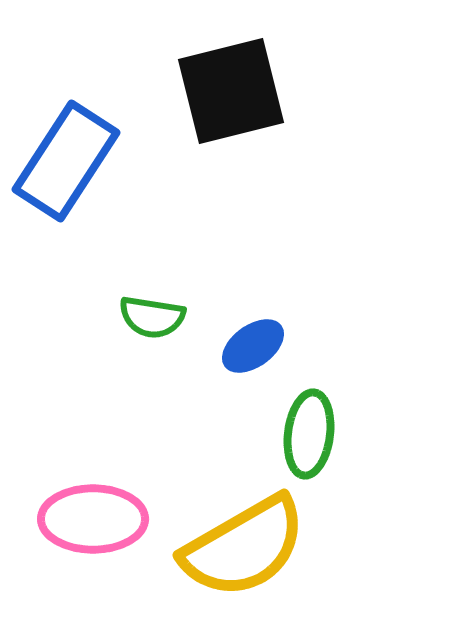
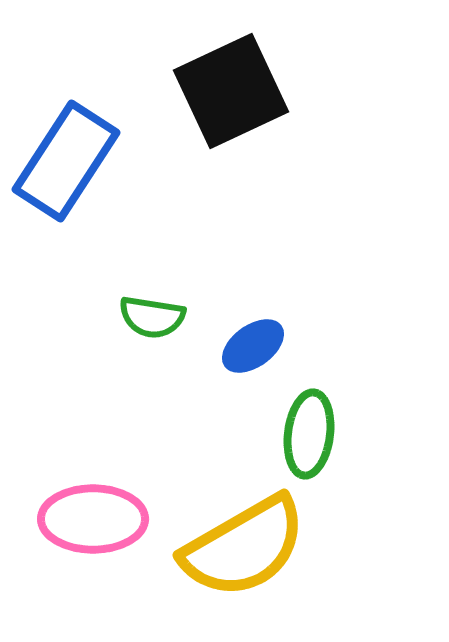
black square: rotated 11 degrees counterclockwise
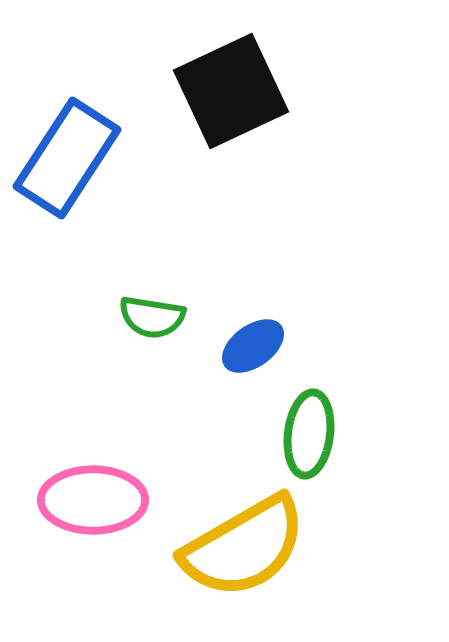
blue rectangle: moved 1 px right, 3 px up
pink ellipse: moved 19 px up
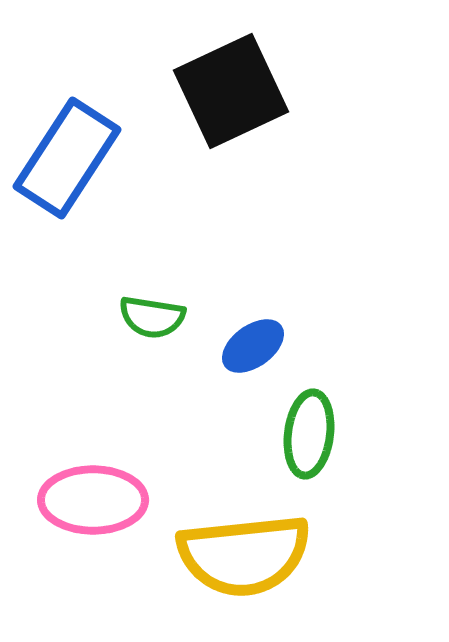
yellow semicircle: moved 8 px down; rotated 24 degrees clockwise
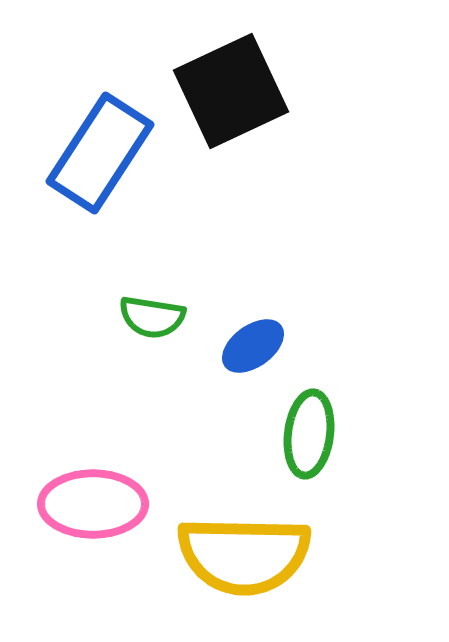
blue rectangle: moved 33 px right, 5 px up
pink ellipse: moved 4 px down
yellow semicircle: rotated 7 degrees clockwise
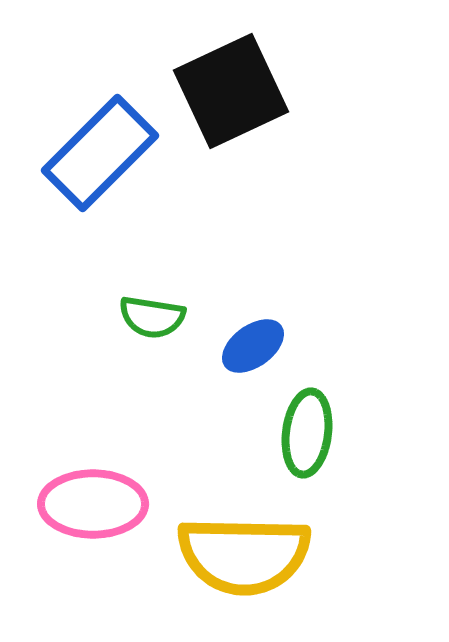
blue rectangle: rotated 12 degrees clockwise
green ellipse: moved 2 px left, 1 px up
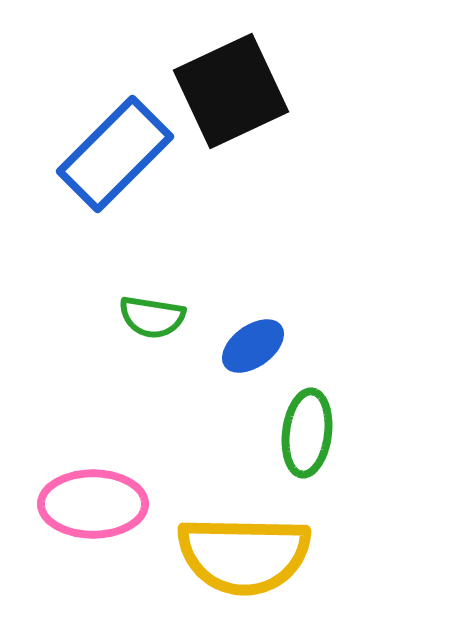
blue rectangle: moved 15 px right, 1 px down
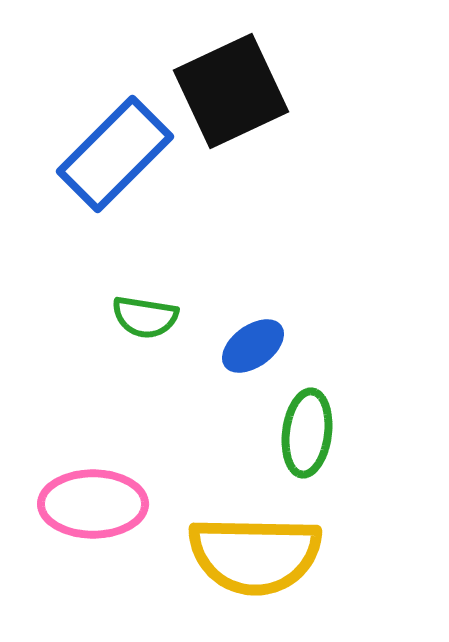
green semicircle: moved 7 px left
yellow semicircle: moved 11 px right
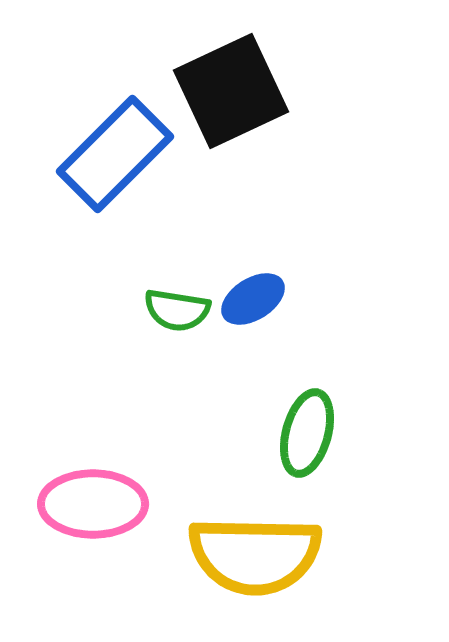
green semicircle: moved 32 px right, 7 px up
blue ellipse: moved 47 px up; rotated 4 degrees clockwise
green ellipse: rotated 8 degrees clockwise
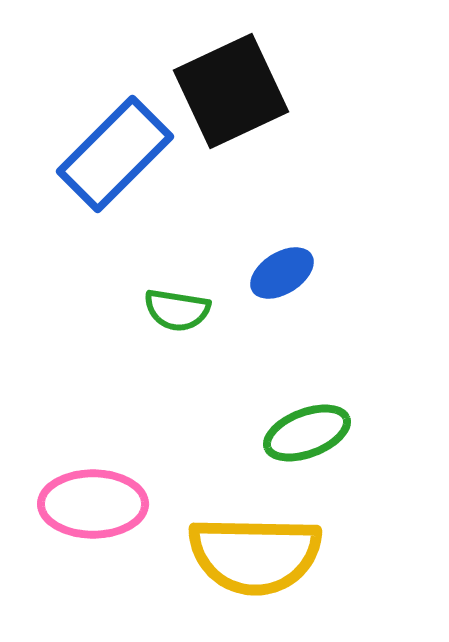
blue ellipse: moved 29 px right, 26 px up
green ellipse: rotated 54 degrees clockwise
